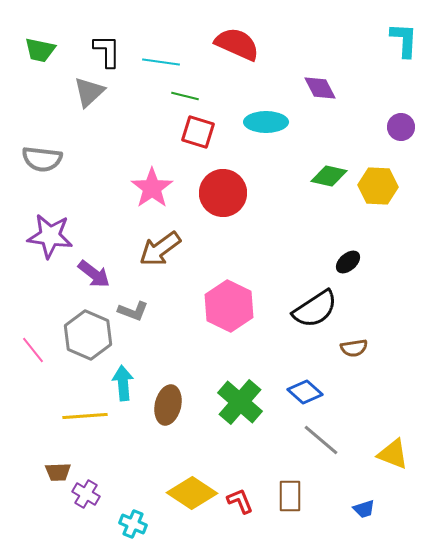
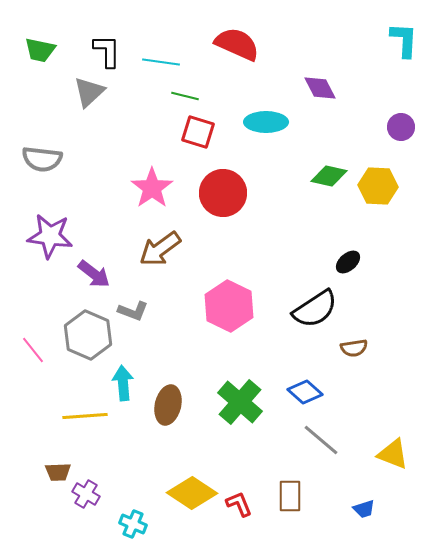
red L-shape: moved 1 px left, 3 px down
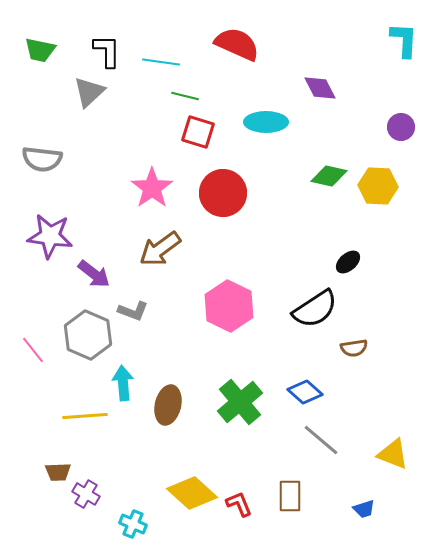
green cross: rotated 9 degrees clockwise
yellow diamond: rotated 9 degrees clockwise
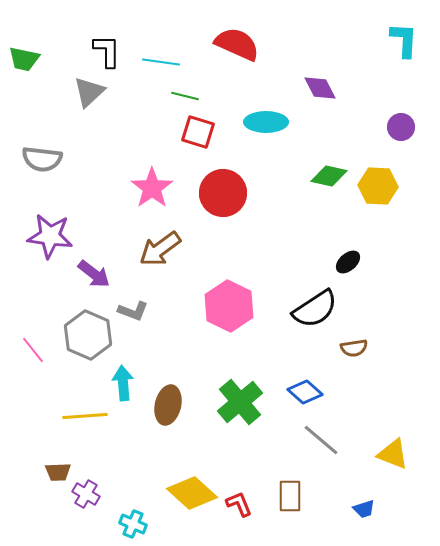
green trapezoid: moved 16 px left, 9 px down
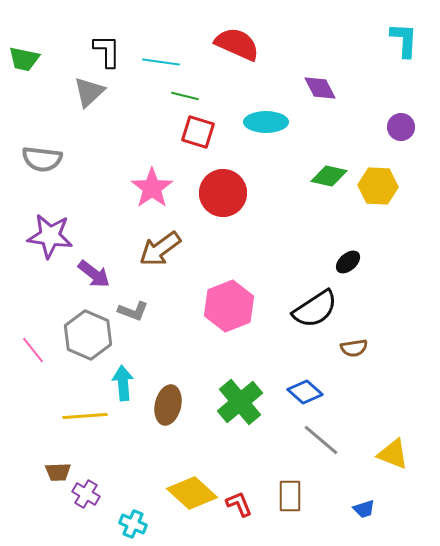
pink hexagon: rotated 12 degrees clockwise
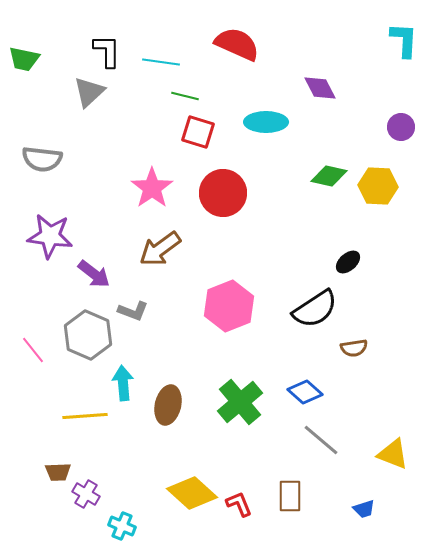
cyan cross: moved 11 px left, 2 px down
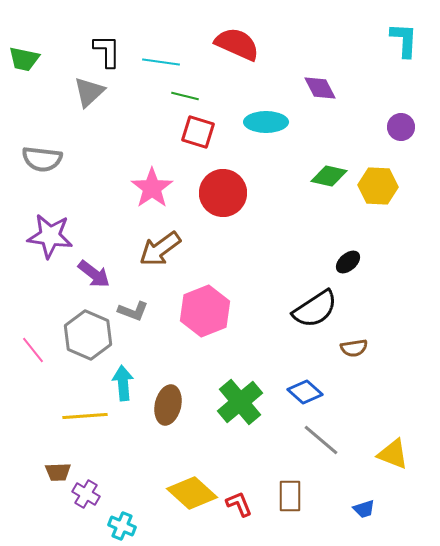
pink hexagon: moved 24 px left, 5 px down
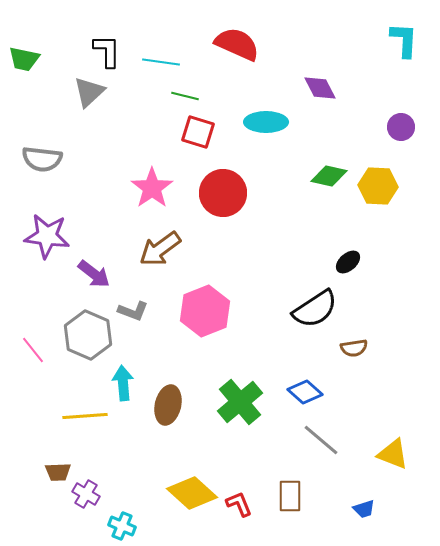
purple star: moved 3 px left
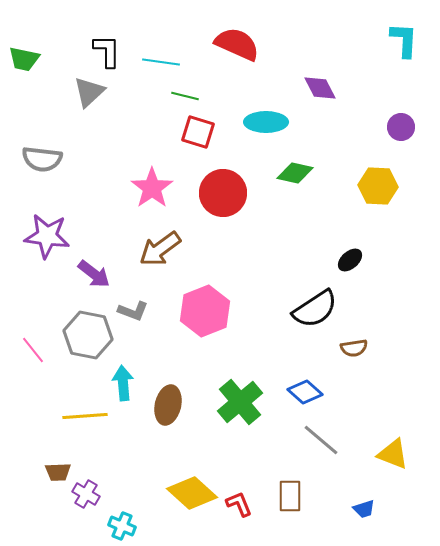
green diamond: moved 34 px left, 3 px up
black ellipse: moved 2 px right, 2 px up
gray hexagon: rotated 12 degrees counterclockwise
